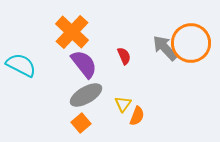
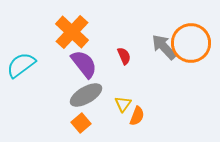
gray arrow: moved 1 px left, 1 px up
cyan semicircle: rotated 64 degrees counterclockwise
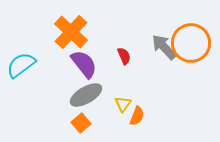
orange cross: moved 1 px left
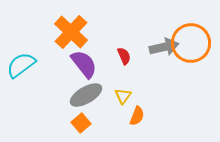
gray arrow: rotated 120 degrees clockwise
yellow triangle: moved 8 px up
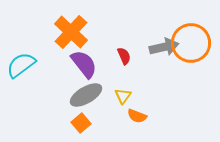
orange semicircle: rotated 90 degrees clockwise
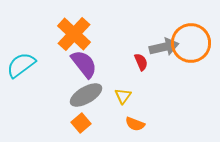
orange cross: moved 3 px right, 2 px down
red semicircle: moved 17 px right, 6 px down
orange semicircle: moved 2 px left, 8 px down
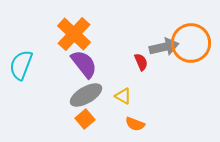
cyan semicircle: rotated 32 degrees counterclockwise
yellow triangle: rotated 36 degrees counterclockwise
orange square: moved 4 px right, 4 px up
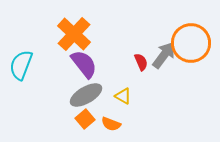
gray arrow: moved 8 px down; rotated 40 degrees counterclockwise
orange semicircle: moved 24 px left
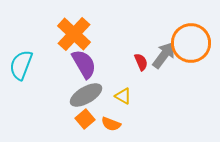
purple semicircle: rotated 8 degrees clockwise
